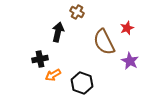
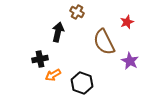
red star: moved 6 px up
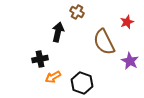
orange arrow: moved 2 px down
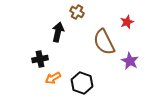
orange arrow: moved 1 px down
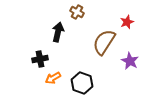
brown semicircle: rotated 60 degrees clockwise
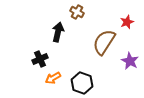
black cross: rotated 14 degrees counterclockwise
